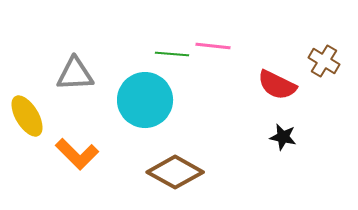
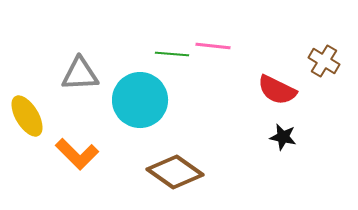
gray triangle: moved 5 px right
red semicircle: moved 5 px down
cyan circle: moved 5 px left
brown diamond: rotated 6 degrees clockwise
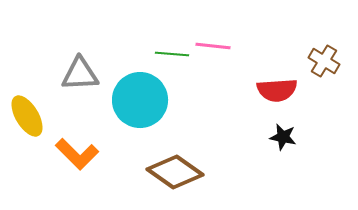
red semicircle: rotated 30 degrees counterclockwise
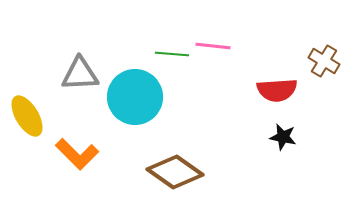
cyan circle: moved 5 px left, 3 px up
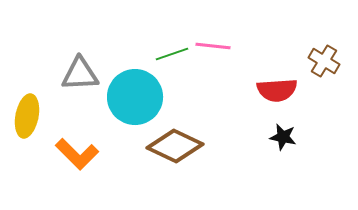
green line: rotated 24 degrees counterclockwise
yellow ellipse: rotated 42 degrees clockwise
brown diamond: moved 26 px up; rotated 10 degrees counterclockwise
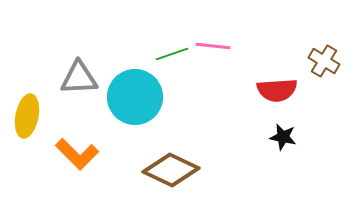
gray triangle: moved 1 px left, 4 px down
brown diamond: moved 4 px left, 24 px down
